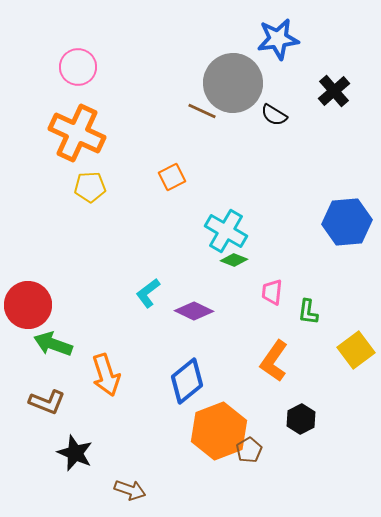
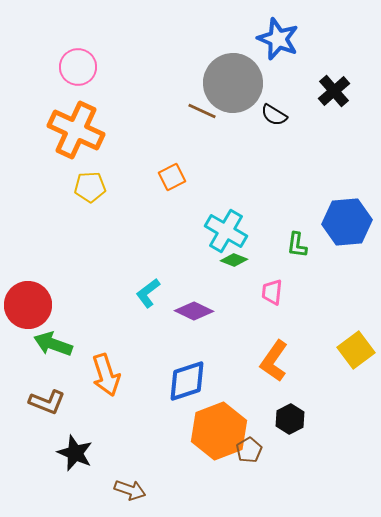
blue star: rotated 30 degrees clockwise
orange cross: moved 1 px left, 3 px up
green L-shape: moved 11 px left, 67 px up
blue diamond: rotated 21 degrees clockwise
black hexagon: moved 11 px left
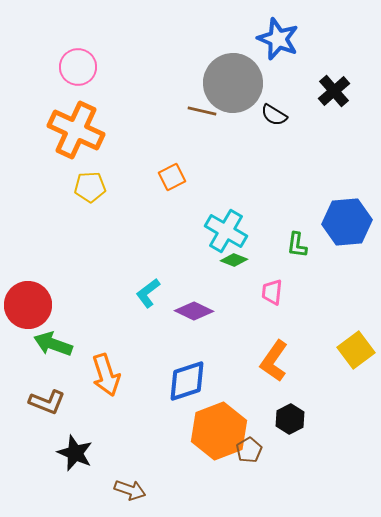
brown line: rotated 12 degrees counterclockwise
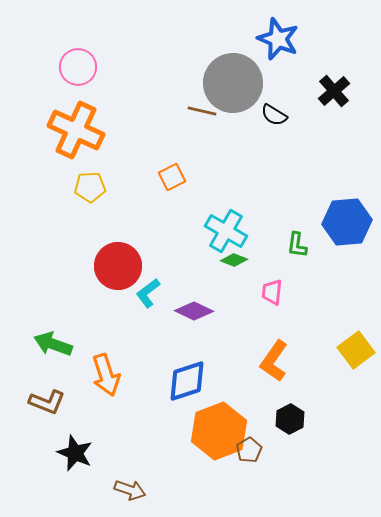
red circle: moved 90 px right, 39 px up
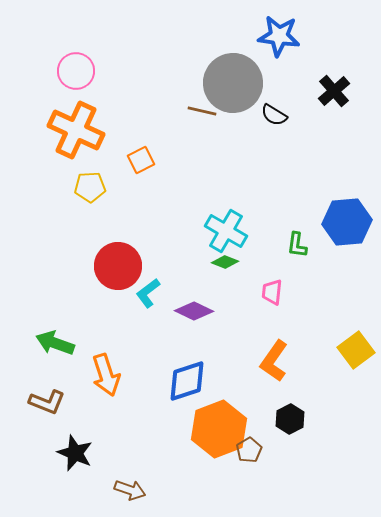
blue star: moved 1 px right, 3 px up; rotated 15 degrees counterclockwise
pink circle: moved 2 px left, 4 px down
orange square: moved 31 px left, 17 px up
green diamond: moved 9 px left, 2 px down
green arrow: moved 2 px right, 1 px up
orange hexagon: moved 2 px up
